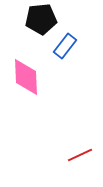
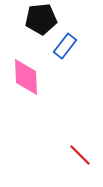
red line: rotated 70 degrees clockwise
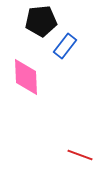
black pentagon: moved 2 px down
red line: rotated 25 degrees counterclockwise
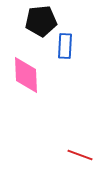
blue rectangle: rotated 35 degrees counterclockwise
pink diamond: moved 2 px up
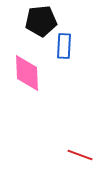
blue rectangle: moved 1 px left
pink diamond: moved 1 px right, 2 px up
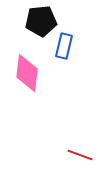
blue rectangle: rotated 10 degrees clockwise
pink diamond: rotated 9 degrees clockwise
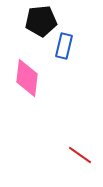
pink diamond: moved 5 px down
red line: rotated 15 degrees clockwise
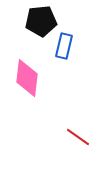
red line: moved 2 px left, 18 px up
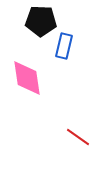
black pentagon: rotated 8 degrees clockwise
pink diamond: rotated 15 degrees counterclockwise
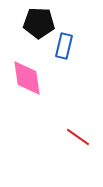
black pentagon: moved 2 px left, 2 px down
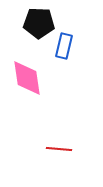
red line: moved 19 px left, 12 px down; rotated 30 degrees counterclockwise
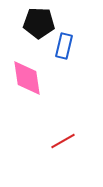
red line: moved 4 px right, 8 px up; rotated 35 degrees counterclockwise
